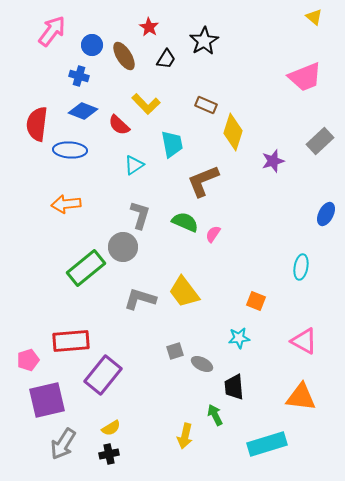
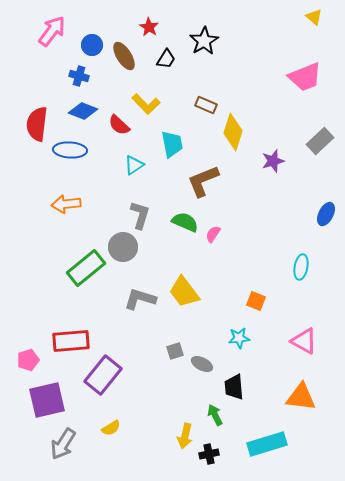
black cross at (109, 454): moved 100 px right
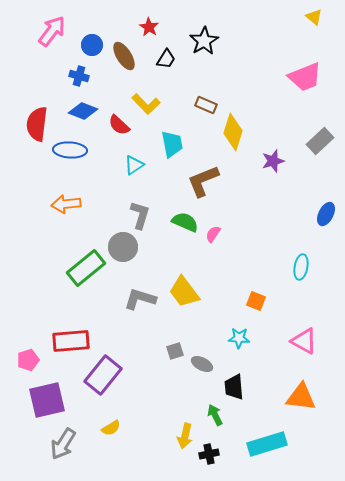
cyan star at (239, 338): rotated 10 degrees clockwise
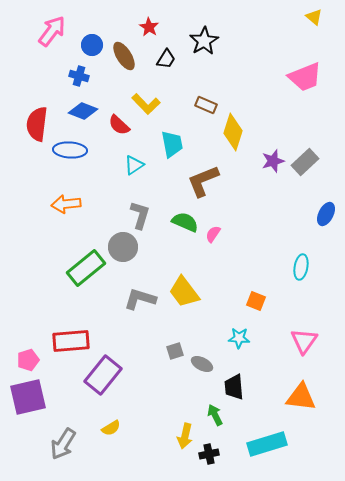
gray rectangle at (320, 141): moved 15 px left, 21 px down
pink triangle at (304, 341): rotated 36 degrees clockwise
purple square at (47, 400): moved 19 px left, 3 px up
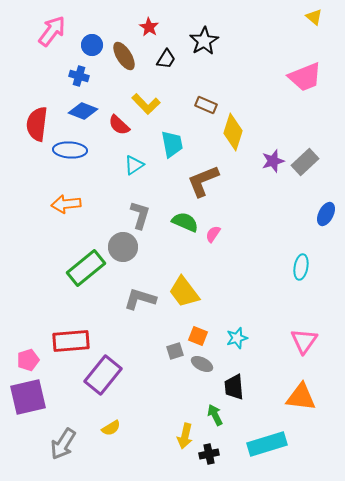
orange square at (256, 301): moved 58 px left, 35 px down
cyan star at (239, 338): moved 2 px left; rotated 20 degrees counterclockwise
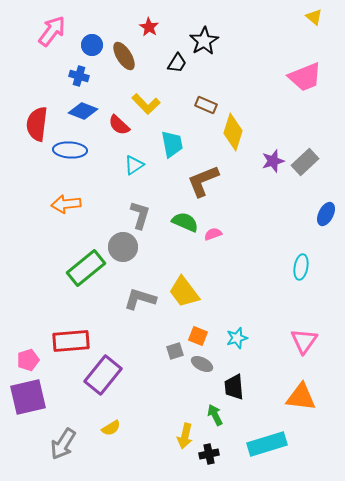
black trapezoid at (166, 59): moved 11 px right, 4 px down
pink semicircle at (213, 234): rotated 36 degrees clockwise
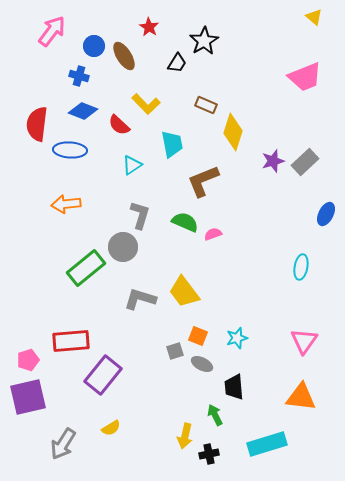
blue circle at (92, 45): moved 2 px right, 1 px down
cyan triangle at (134, 165): moved 2 px left
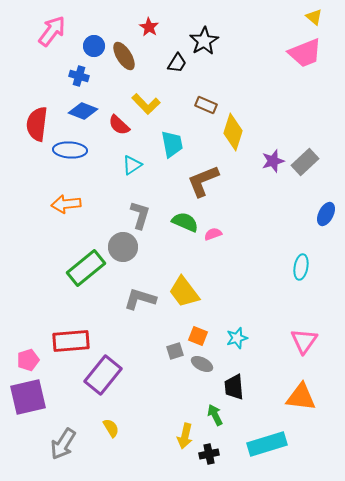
pink trapezoid at (305, 77): moved 24 px up
yellow semicircle at (111, 428): rotated 90 degrees counterclockwise
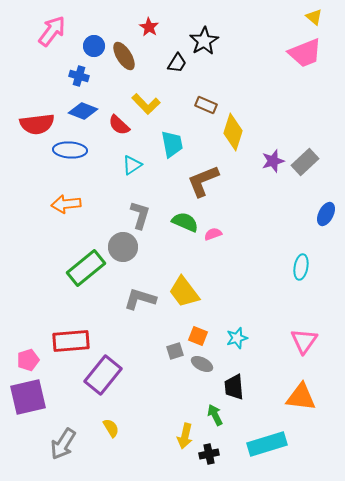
red semicircle at (37, 124): rotated 104 degrees counterclockwise
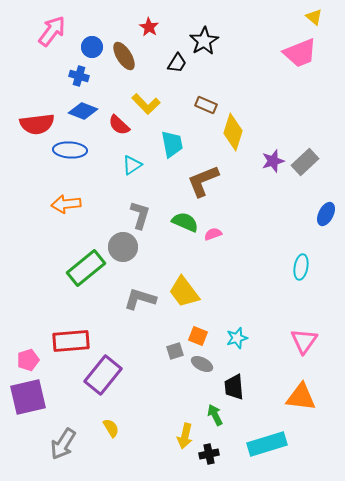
blue circle at (94, 46): moved 2 px left, 1 px down
pink trapezoid at (305, 53): moved 5 px left
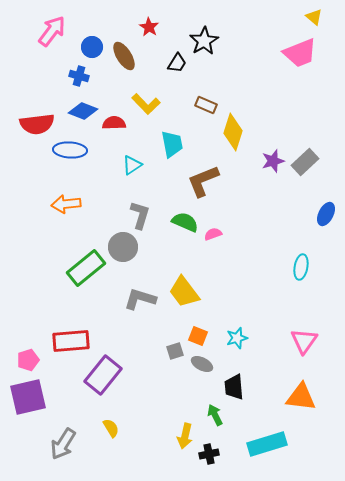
red semicircle at (119, 125): moved 5 px left, 2 px up; rotated 135 degrees clockwise
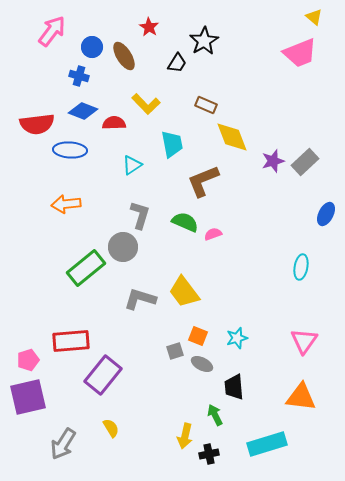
yellow diamond at (233, 132): moved 1 px left, 5 px down; rotated 39 degrees counterclockwise
